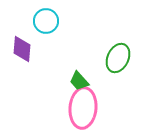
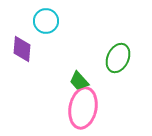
pink ellipse: rotated 6 degrees clockwise
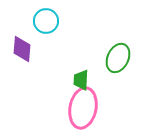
green trapezoid: moved 2 px right, 1 px up; rotated 45 degrees clockwise
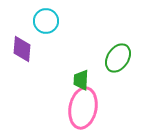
green ellipse: rotated 8 degrees clockwise
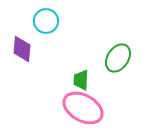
pink ellipse: rotated 72 degrees counterclockwise
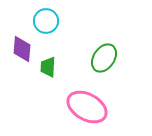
green ellipse: moved 14 px left
green trapezoid: moved 33 px left, 13 px up
pink ellipse: moved 4 px right, 1 px up
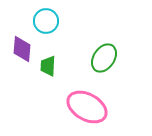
green trapezoid: moved 1 px up
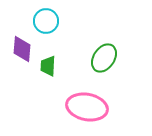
pink ellipse: rotated 18 degrees counterclockwise
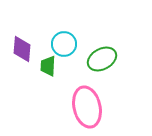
cyan circle: moved 18 px right, 23 px down
green ellipse: moved 2 px left, 1 px down; rotated 28 degrees clockwise
pink ellipse: rotated 66 degrees clockwise
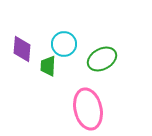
pink ellipse: moved 1 px right, 2 px down
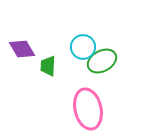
cyan circle: moved 19 px right, 3 px down
purple diamond: rotated 36 degrees counterclockwise
green ellipse: moved 2 px down
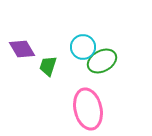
green trapezoid: rotated 15 degrees clockwise
